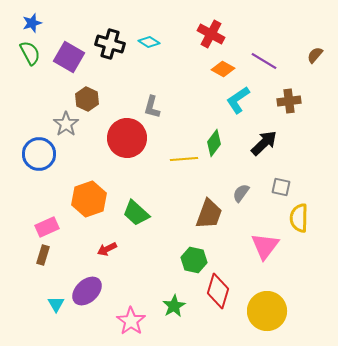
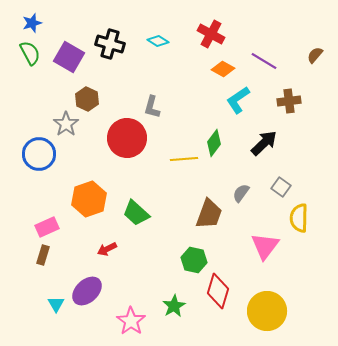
cyan diamond: moved 9 px right, 1 px up
gray square: rotated 24 degrees clockwise
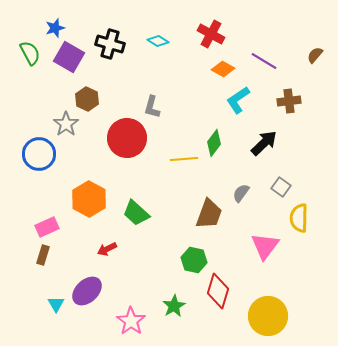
blue star: moved 23 px right, 5 px down
orange hexagon: rotated 12 degrees counterclockwise
yellow circle: moved 1 px right, 5 px down
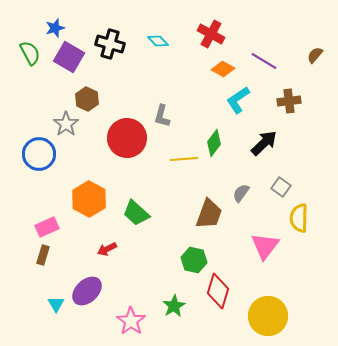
cyan diamond: rotated 15 degrees clockwise
gray L-shape: moved 10 px right, 9 px down
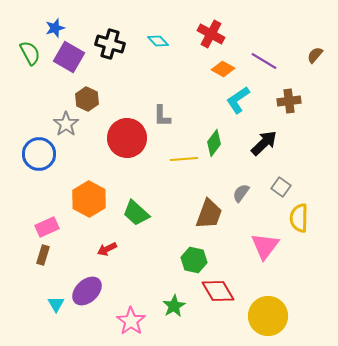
gray L-shape: rotated 15 degrees counterclockwise
red diamond: rotated 48 degrees counterclockwise
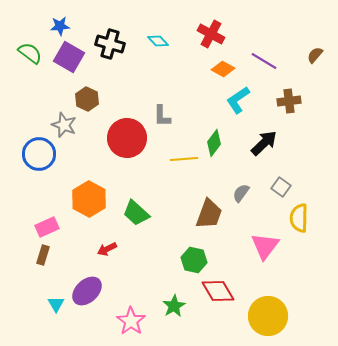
blue star: moved 5 px right, 2 px up; rotated 12 degrees clockwise
green semicircle: rotated 25 degrees counterclockwise
gray star: moved 2 px left, 1 px down; rotated 15 degrees counterclockwise
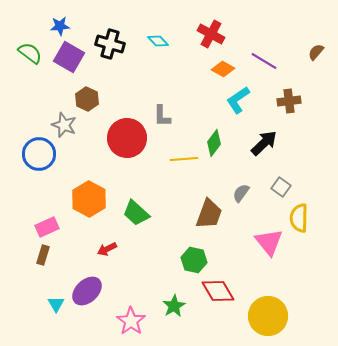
brown semicircle: moved 1 px right, 3 px up
pink triangle: moved 4 px right, 4 px up; rotated 16 degrees counterclockwise
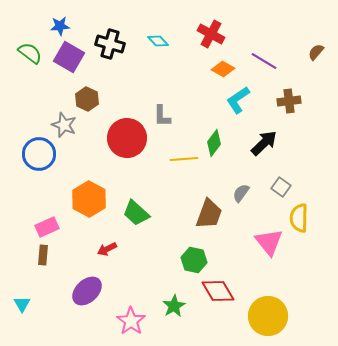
brown rectangle: rotated 12 degrees counterclockwise
cyan triangle: moved 34 px left
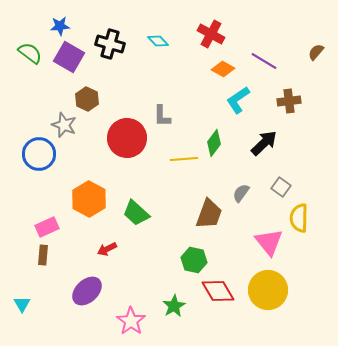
yellow circle: moved 26 px up
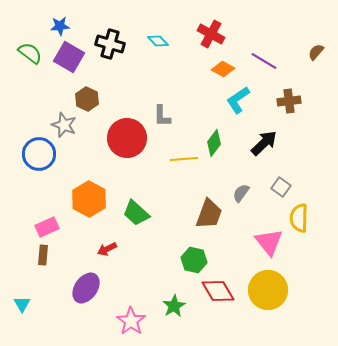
purple ellipse: moved 1 px left, 3 px up; rotated 12 degrees counterclockwise
